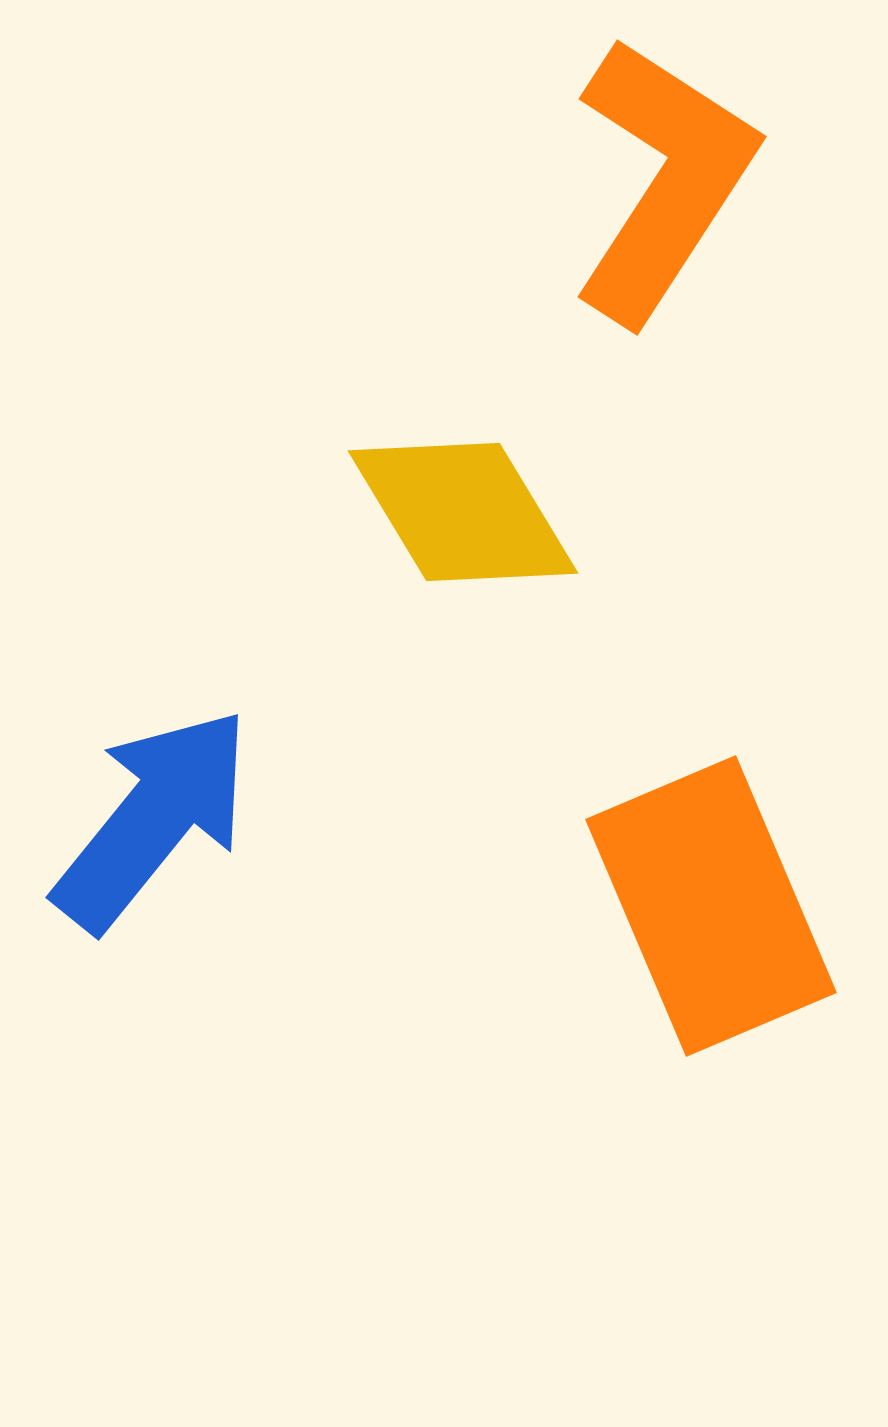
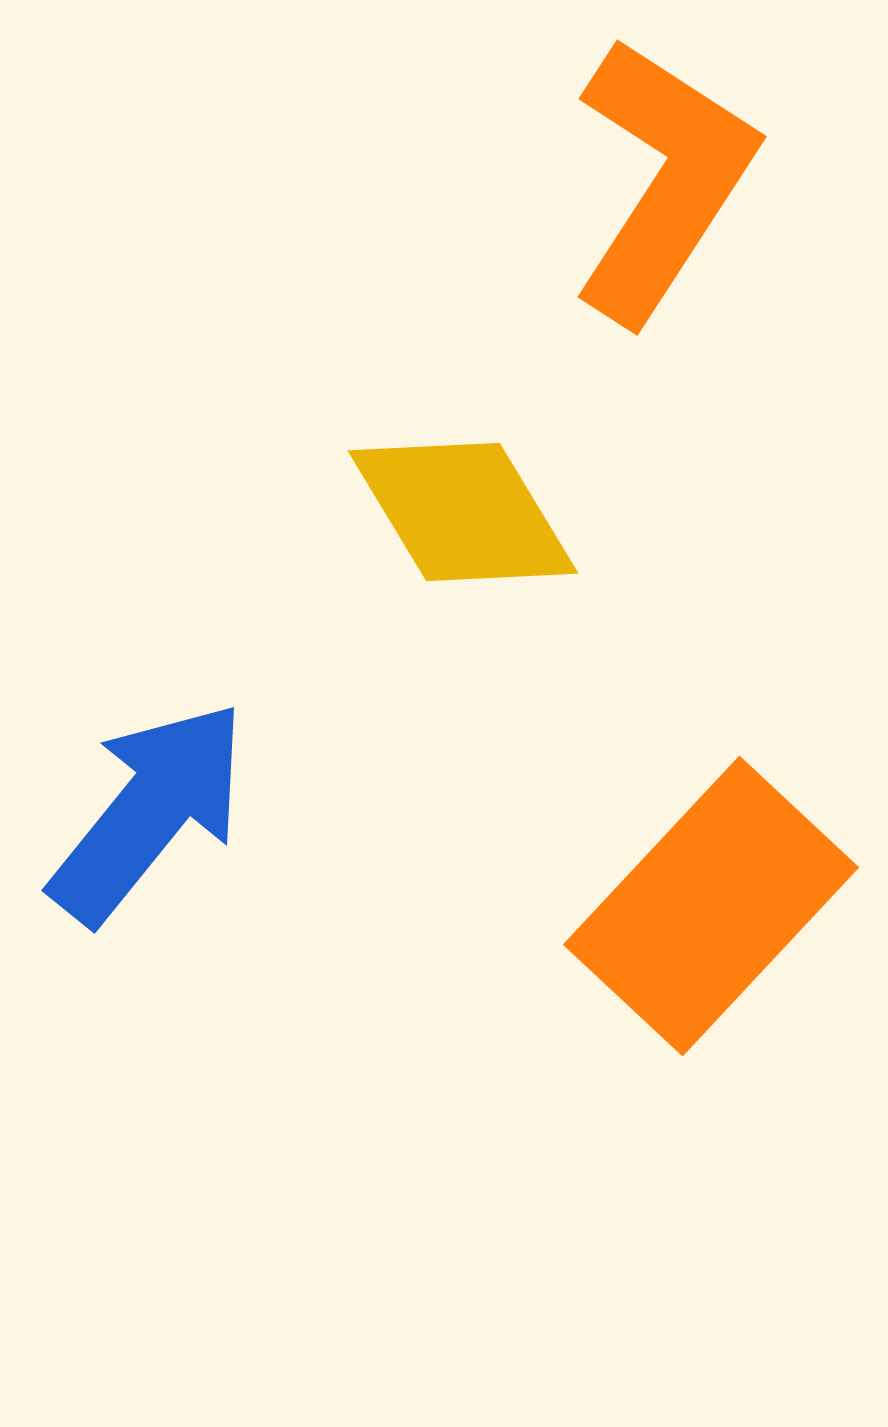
blue arrow: moved 4 px left, 7 px up
orange rectangle: rotated 66 degrees clockwise
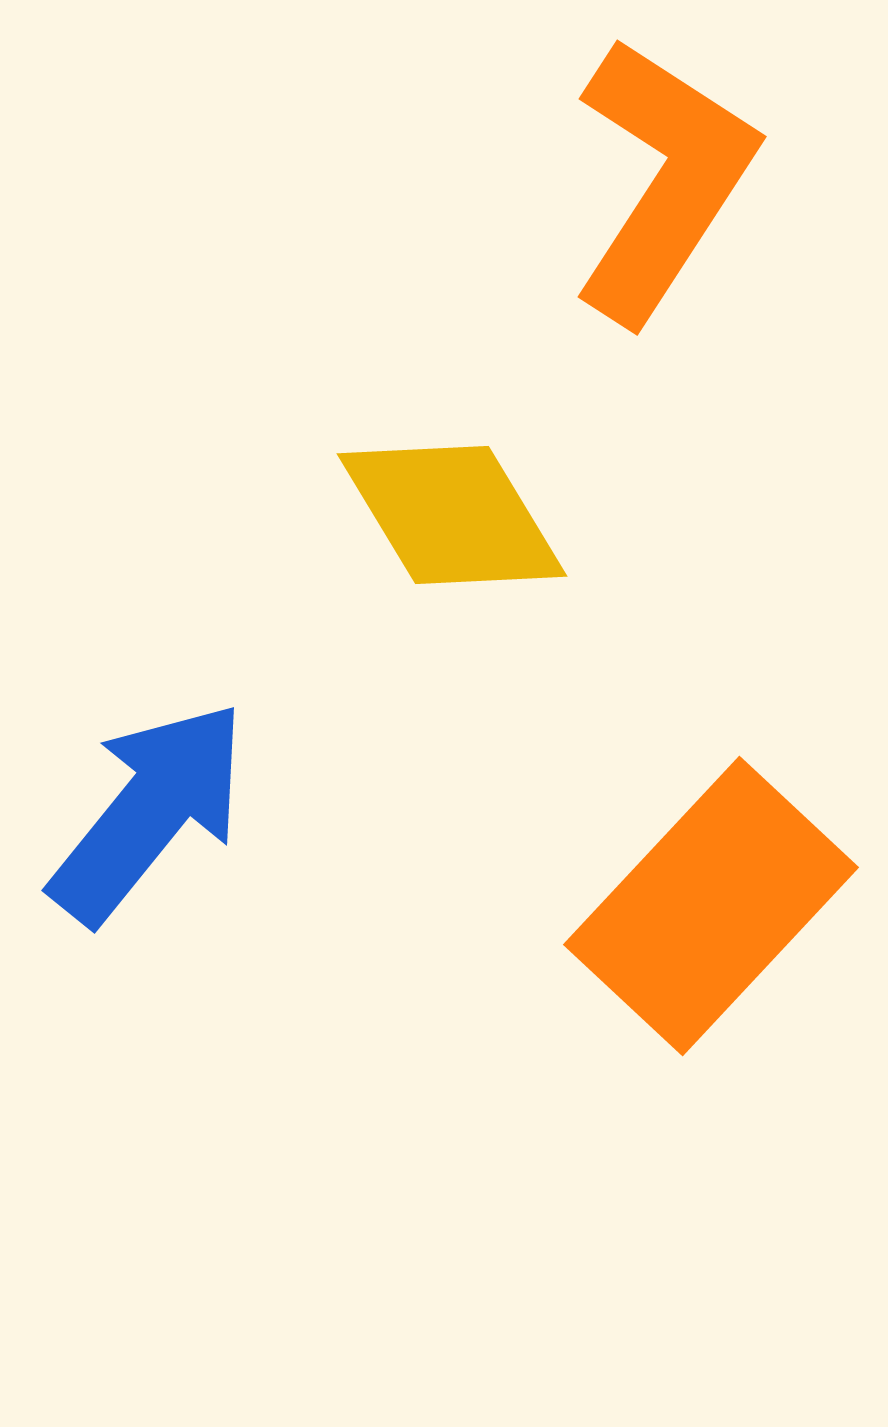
yellow diamond: moved 11 px left, 3 px down
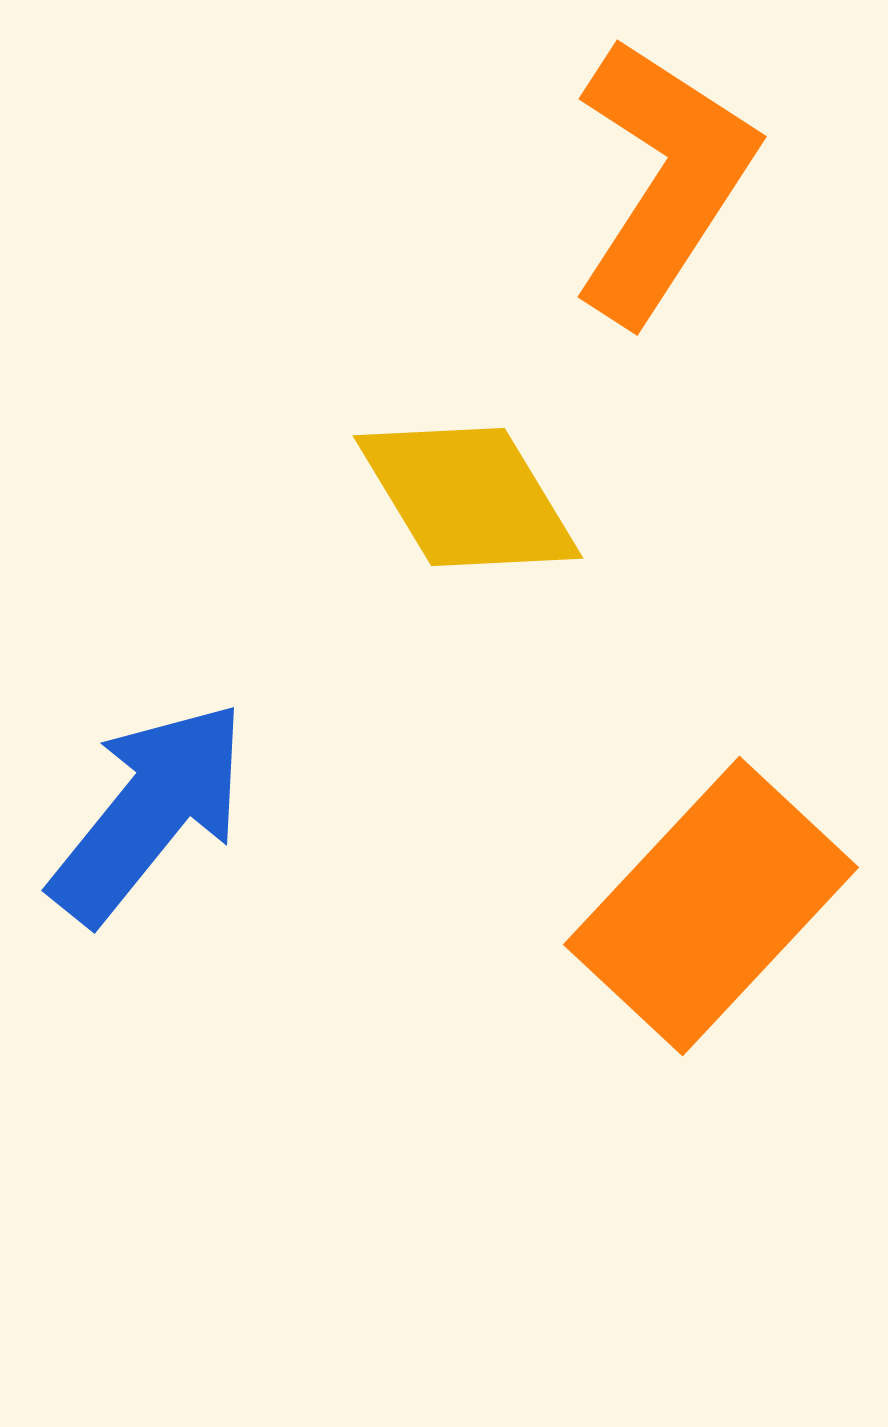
yellow diamond: moved 16 px right, 18 px up
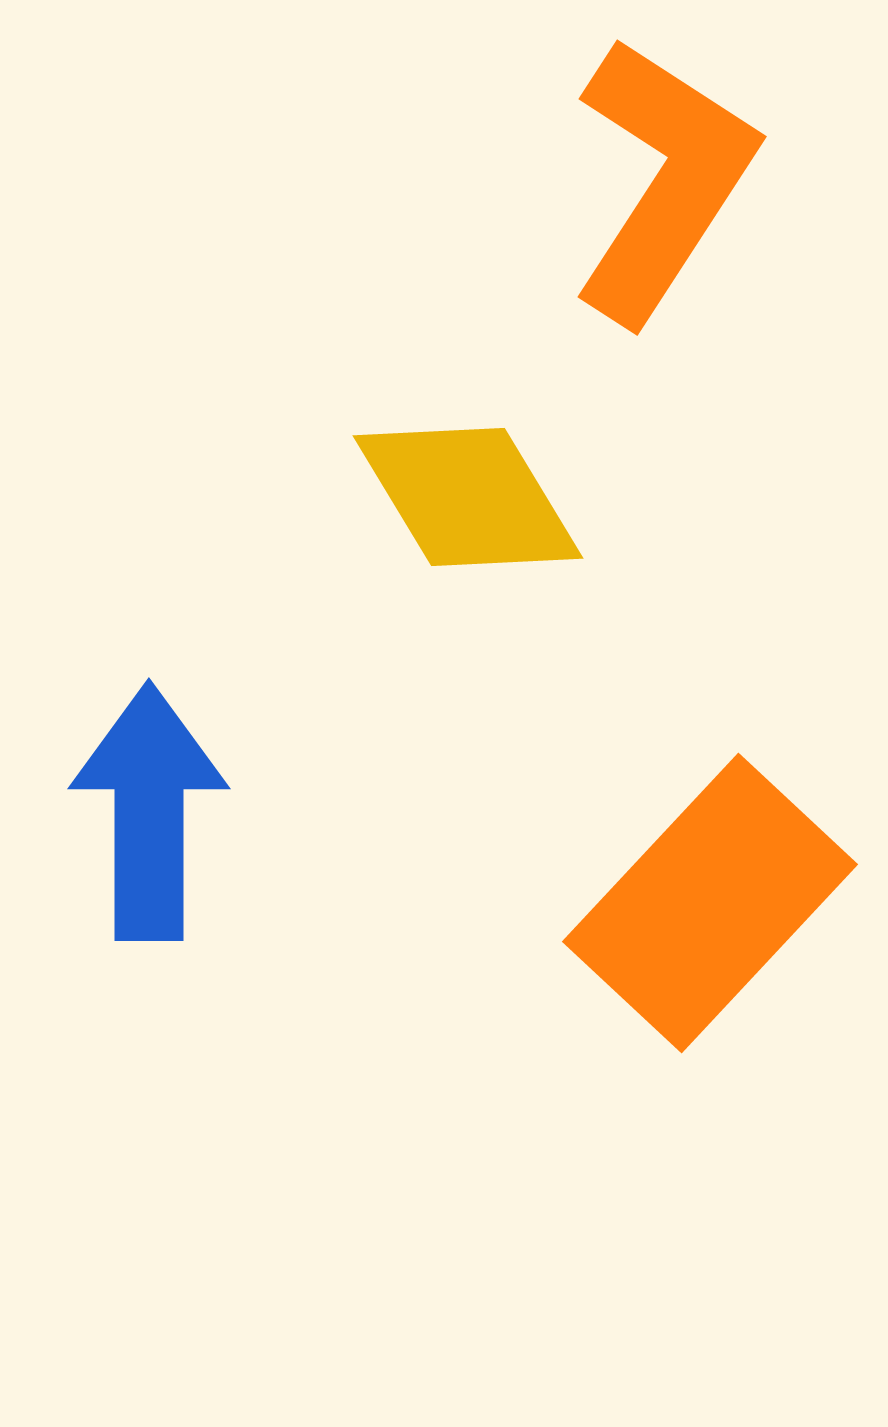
blue arrow: rotated 39 degrees counterclockwise
orange rectangle: moved 1 px left, 3 px up
